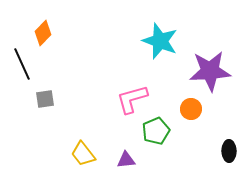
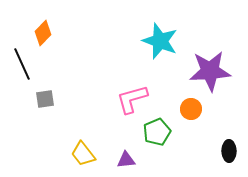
green pentagon: moved 1 px right, 1 px down
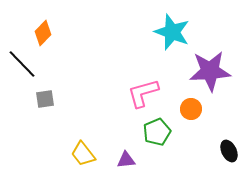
cyan star: moved 12 px right, 9 px up
black line: rotated 20 degrees counterclockwise
pink L-shape: moved 11 px right, 6 px up
black ellipse: rotated 25 degrees counterclockwise
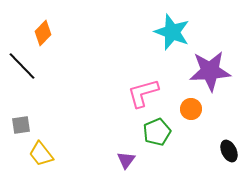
black line: moved 2 px down
gray square: moved 24 px left, 26 px down
yellow trapezoid: moved 42 px left
purple triangle: rotated 48 degrees counterclockwise
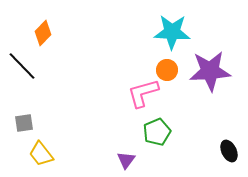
cyan star: rotated 18 degrees counterclockwise
orange circle: moved 24 px left, 39 px up
gray square: moved 3 px right, 2 px up
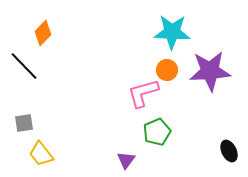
black line: moved 2 px right
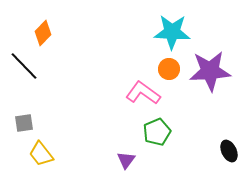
orange circle: moved 2 px right, 1 px up
pink L-shape: rotated 52 degrees clockwise
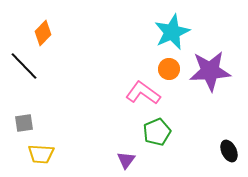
cyan star: rotated 27 degrees counterclockwise
yellow trapezoid: rotated 48 degrees counterclockwise
